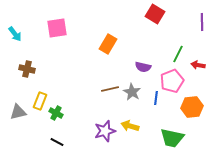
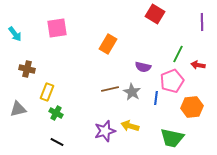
yellow rectangle: moved 7 px right, 9 px up
gray triangle: moved 3 px up
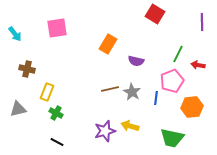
purple semicircle: moved 7 px left, 6 px up
